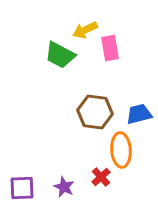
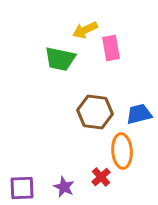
pink rectangle: moved 1 px right
green trapezoid: moved 4 px down; rotated 16 degrees counterclockwise
orange ellipse: moved 1 px right, 1 px down
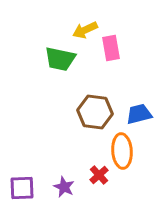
red cross: moved 2 px left, 2 px up
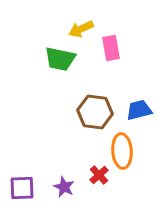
yellow arrow: moved 4 px left, 1 px up
blue trapezoid: moved 4 px up
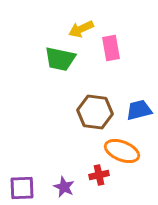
orange ellipse: rotated 64 degrees counterclockwise
red cross: rotated 30 degrees clockwise
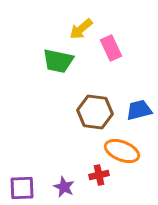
yellow arrow: rotated 15 degrees counterclockwise
pink rectangle: rotated 15 degrees counterclockwise
green trapezoid: moved 2 px left, 2 px down
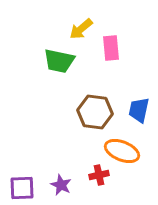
pink rectangle: rotated 20 degrees clockwise
green trapezoid: moved 1 px right
blue trapezoid: rotated 64 degrees counterclockwise
purple star: moved 3 px left, 2 px up
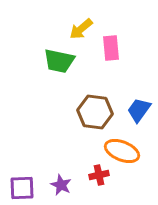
blue trapezoid: rotated 24 degrees clockwise
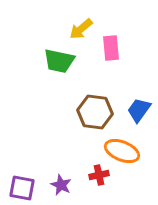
purple square: rotated 12 degrees clockwise
